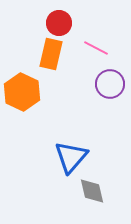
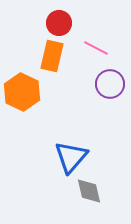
orange rectangle: moved 1 px right, 2 px down
gray diamond: moved 3 px left
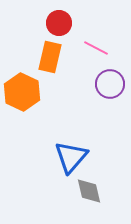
orange rectangle: moved 2 px left, 1 px down
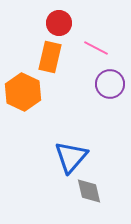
orange hexagon: moved 1 px right
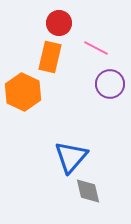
gray diamond: moved 1 px left
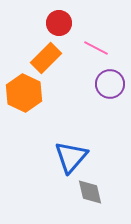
orange rectangle: moved 4 px left, 1 px down; rotated 32 degrees clockwise
orange hexagon: moved 1 px right, 1 px down
gray diamond: moved 2 px right, 1 px down
